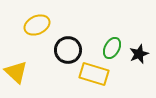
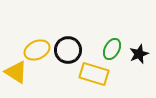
yellow ellipse: moved 25 px down
green ellipse: moved 1 px down
yellow triangle: rotated 10 degrees counterclockwise
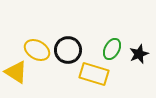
yellow ellipse: rotated 55 degrees clockwise
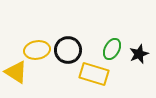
yellow ellipse: rotated 40 degrees counterclockwise
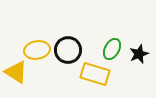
yellow rectangle: moved 1 px right
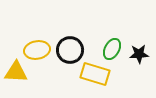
black circle: moved 2 px right
black star: rotated 18 degrees clockwise
yellow triangle: rotated 30 degrees counterclockwise
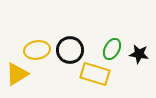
black star: rotated 12 degrees clockwise
yellow triangle: moved 1 px right, 2 px down; rotated 35 degrees counterclockwise
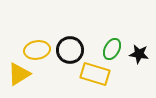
yellow triangle: moved 2 px right
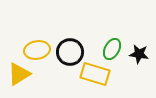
black circle: moved 2 px down
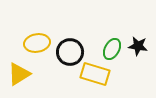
yellow ellipse: moved 7 px up
black star: moved 1 px left, 8 px up
